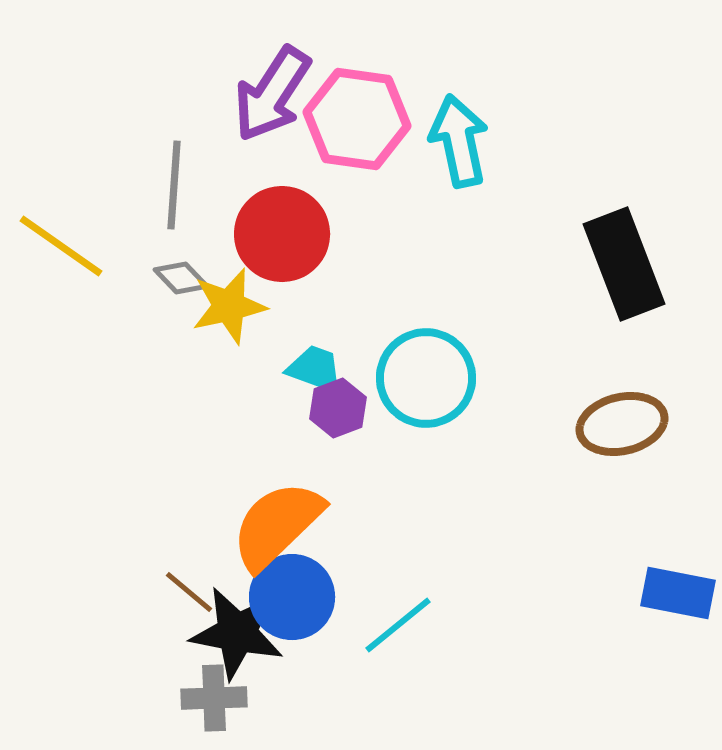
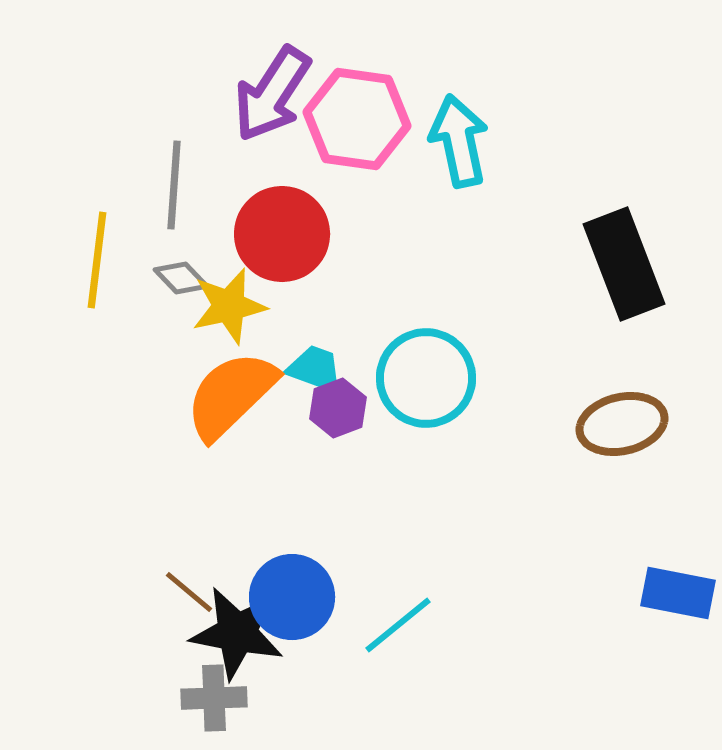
yellow line: moved 36 px right, 14 px down; rotated 62 degrees clockwise
orange semicircle: moved 46 px left, 130 px up
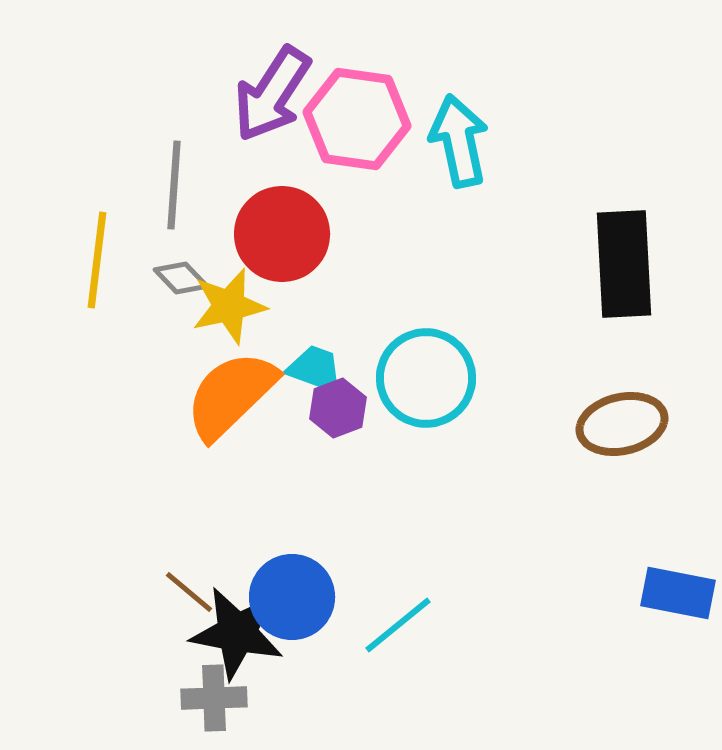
black rectangle: rotated 18 degrees clockwise
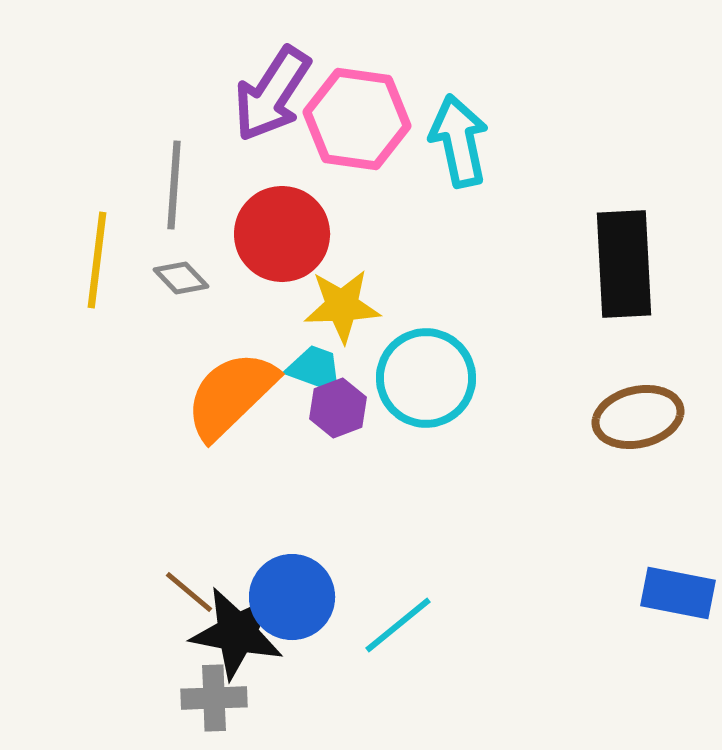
yellow star: moved 113 px right; rotated 10 degrees clockwise
brown ellipse: moved 16 px right, 7 px up
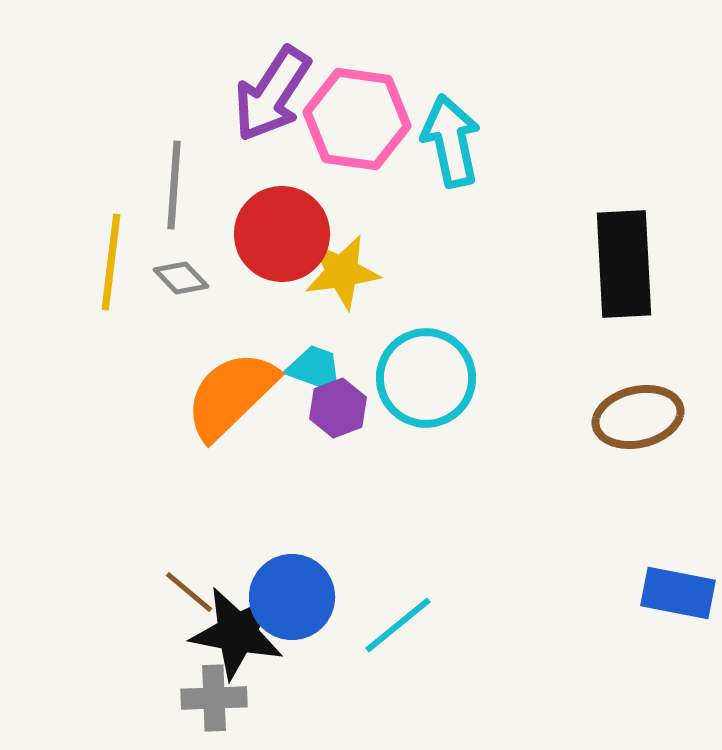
cyan arrow: moved 8 px left
yellow line: moved 14 px right, 2 px down
yellow star: moved 34 px up; rotated 6 degrees counterclockwise
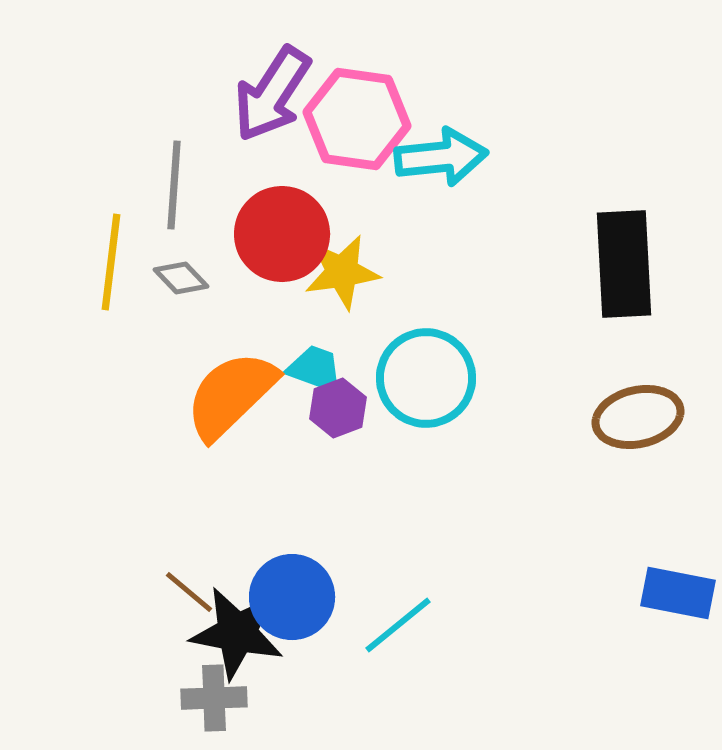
cyan arrow: moved 10 px left, 16 px down; rotated 96 degrees clockwise
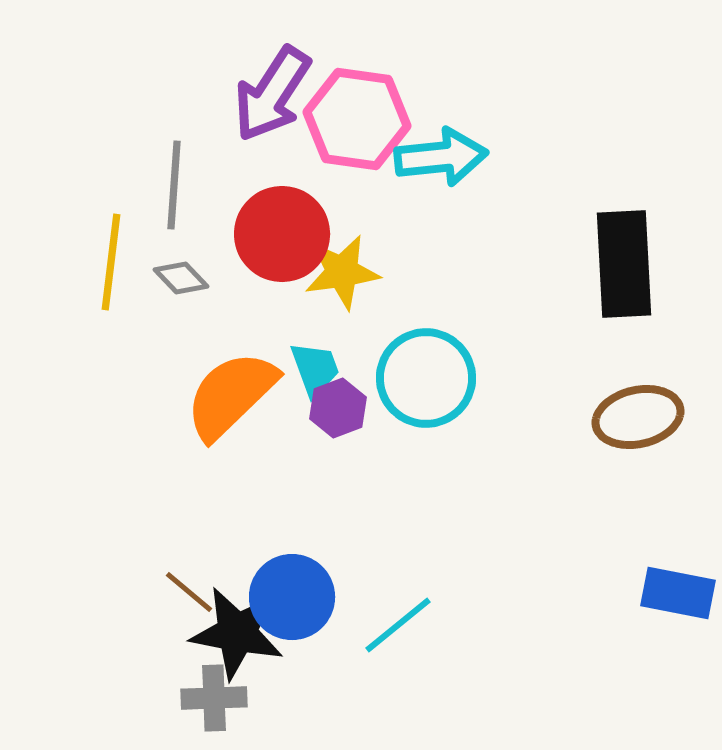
cyan trapezoid: rotated 50 degrees clockwise
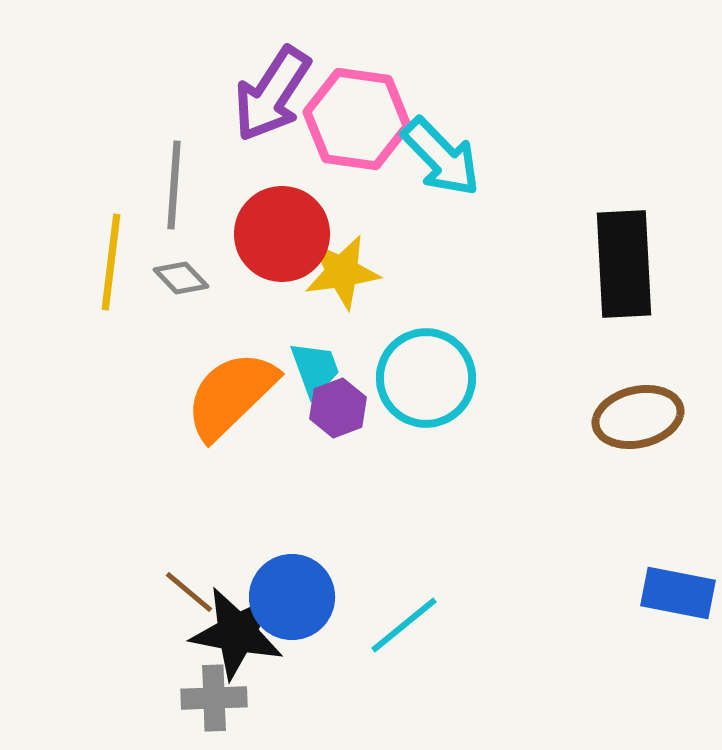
cyan arrow: rotated 52 degrees clockwise
cyan line: moved 6 px right
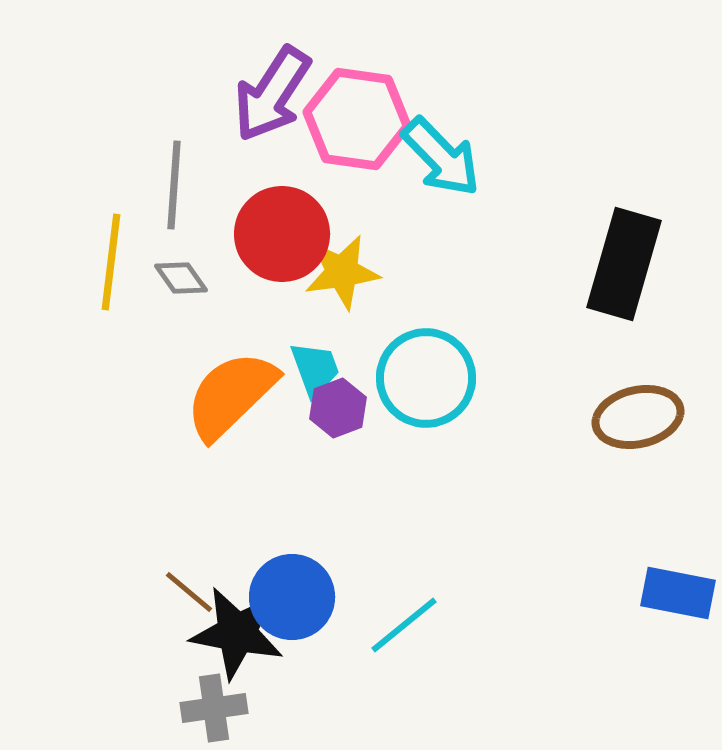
black rectangle: rotated 19 degrees clockwise
gray diamond: rotated 8 degrees clockwise
gray cross: moved 10 px down; rotated 6 degrees counterclockwise
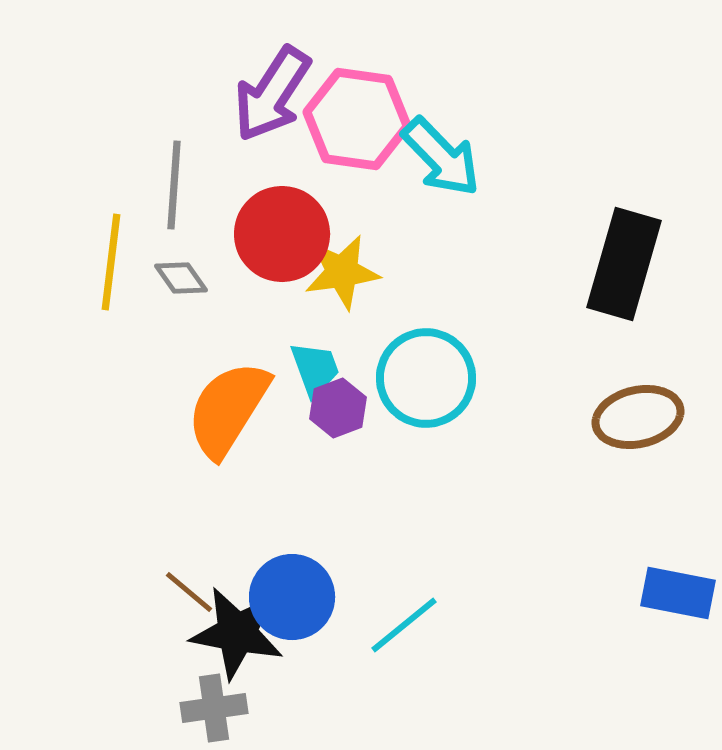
orange semicircle: moved 3 px left, 14 px down; rotated 14 degrees counterclockwise
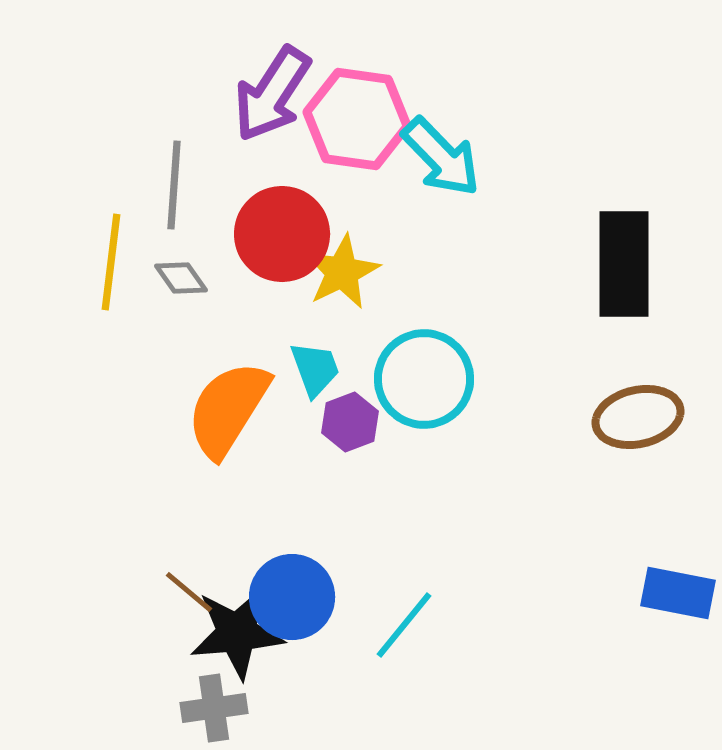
black rectangle: rotated 16 degrees counterclockwise
yellow star: rotated 18 degrees counterclockwise
cyan circle: moved 2 px left, 1 px down
purple hexagon: moved 12 px right, 14 px down
cyan line: rotated 12 degrees counterclockwise
black star: rotated 16 degrees counterclockwise
